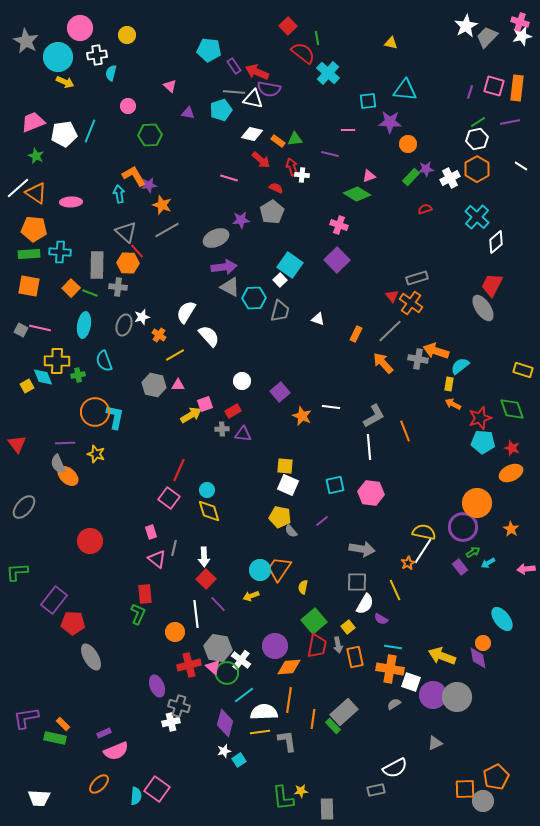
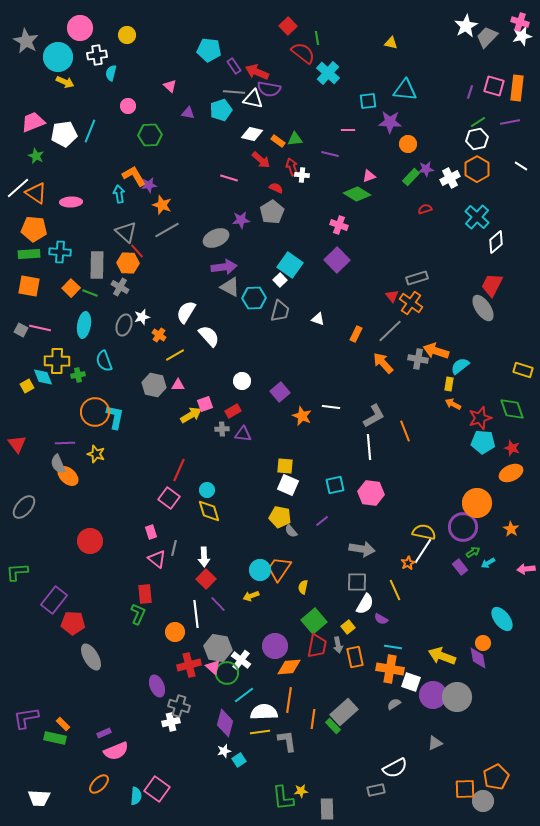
gray cross at (118, 287): moved 2 px right; rotated 24 degrees clockwise
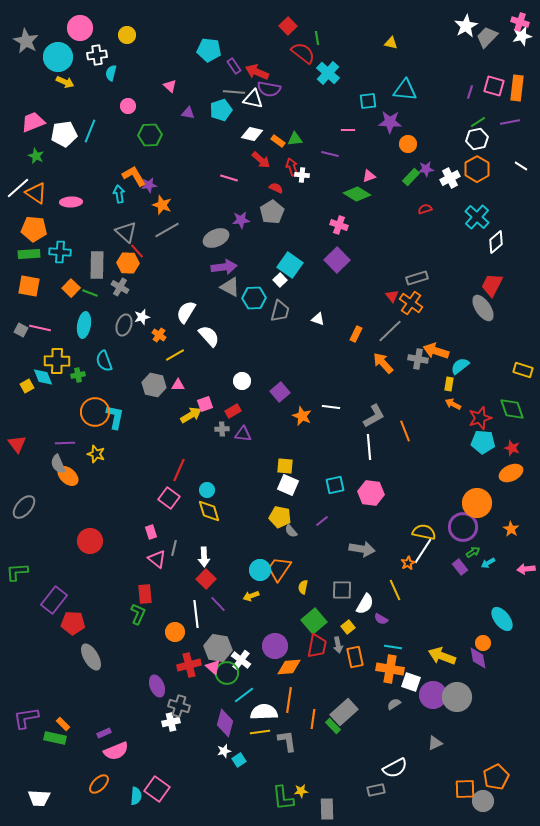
gray square at (357, 582): moved 15 px left, 8 px down
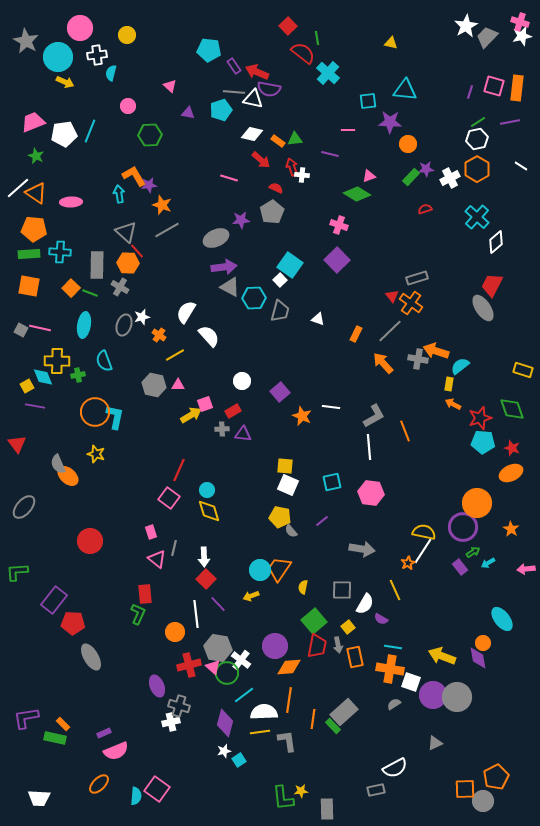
purple line at (65, 443): moved 30 px left, 37 px up; rotated 12 degrees clockwise
cyan square at (335, 485): moved 3 px left, 3 px up
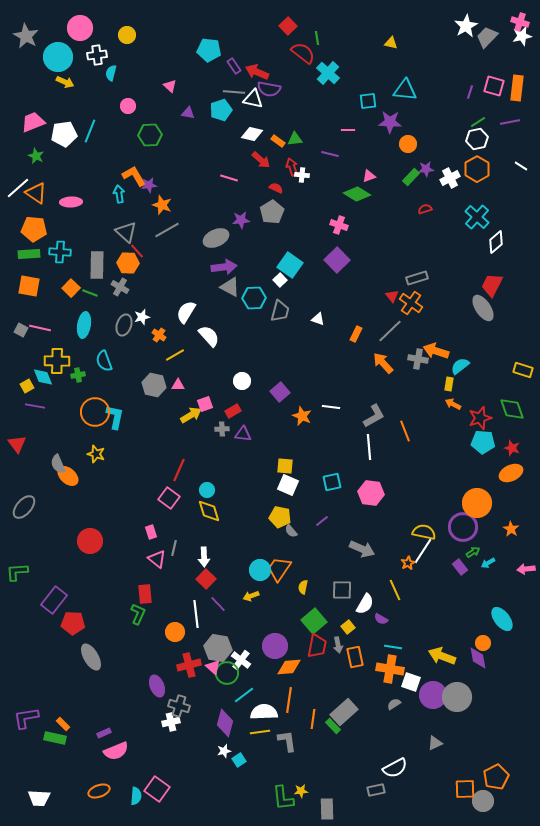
gray star at (26, 41): moved 5 px up
gray arrow at (362, 549): rotated 15 degrees clockwise
orange ellipse at (99, 784): moved 7 px down; rotated 25 degrees clockwise
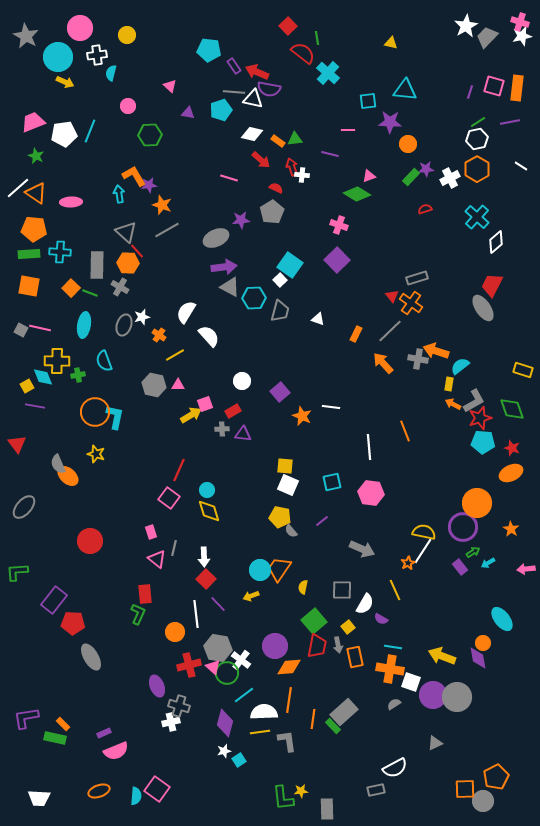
gray L-shape at (374, 416): moved 100 px right, 15 px up
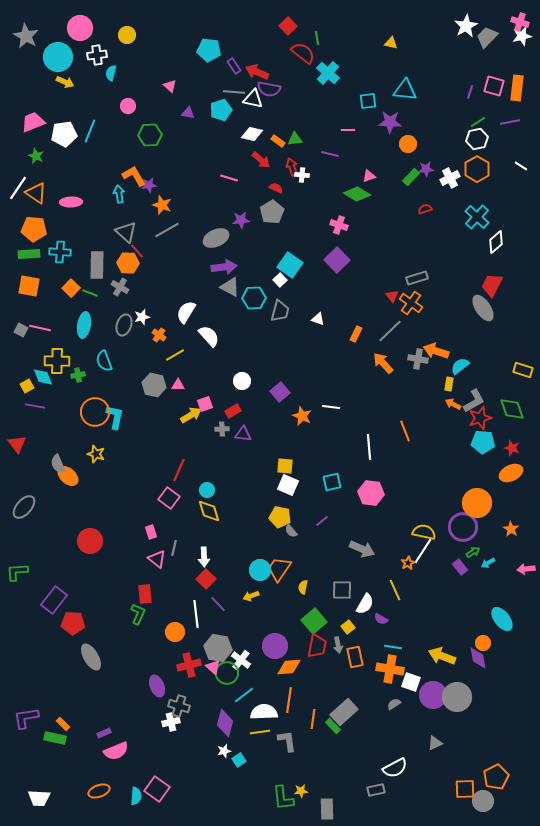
white line at (18, 188): rotated 15 degrees counterclockwise
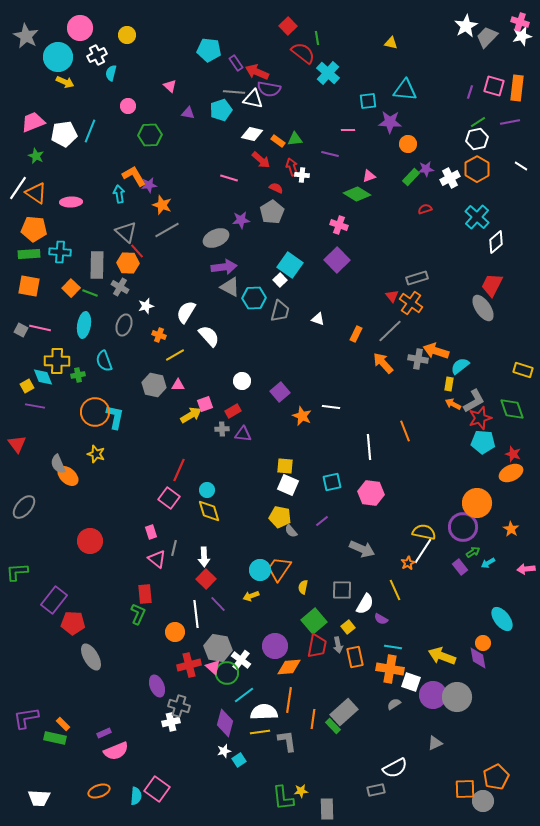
white cross at (97, 55): rotated 18 degrees counterclockwise
purple rectangle at (234, 66): moved 2 px right, 3 px up
white star at (142, 317): moved 4 px right, 11 px up
orange cross at (159, 335): rotated 16 degrees counterclockwise
red star at (512, 448): moved 1 px right, 6 px down
